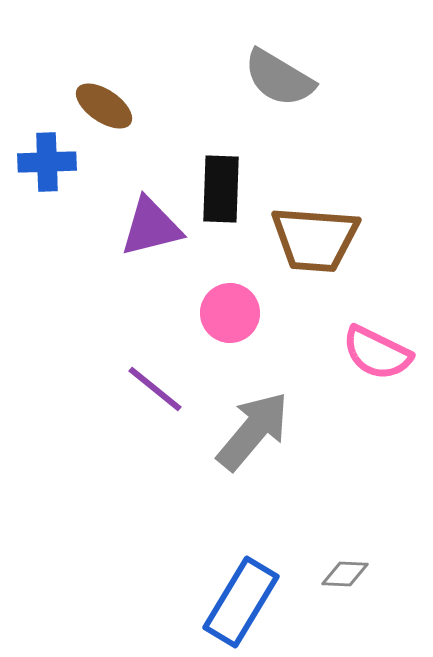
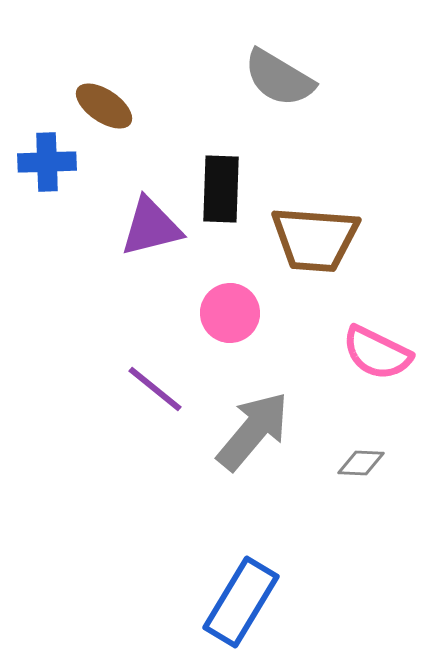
gray diamond: moved 16 px right, 111 px up
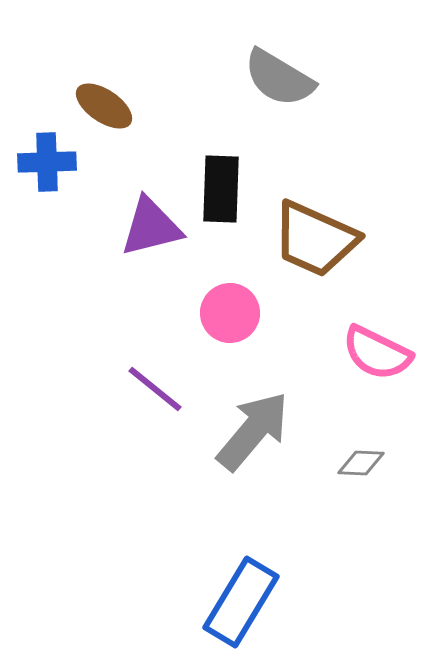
brown trapezoid: rotated 20 degrees clockwise
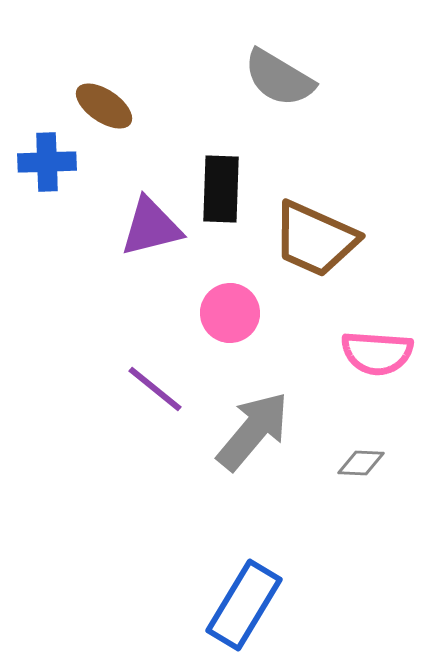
pink semicircle: rotated 22 degrees counterclockwise
blue rectangle: moved 3 px right, 3 px down
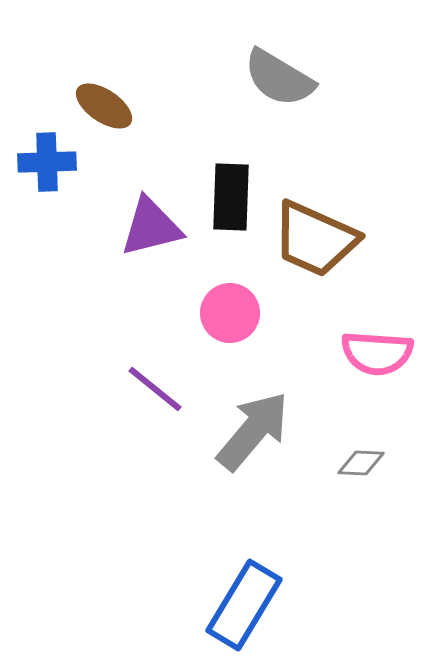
black rectangle: moved 10 px right, 8 px down
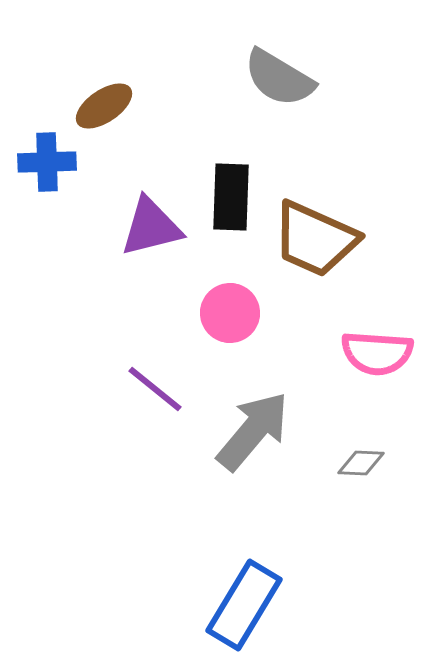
brown ellipse: rotated 68 degrees counterclockwise
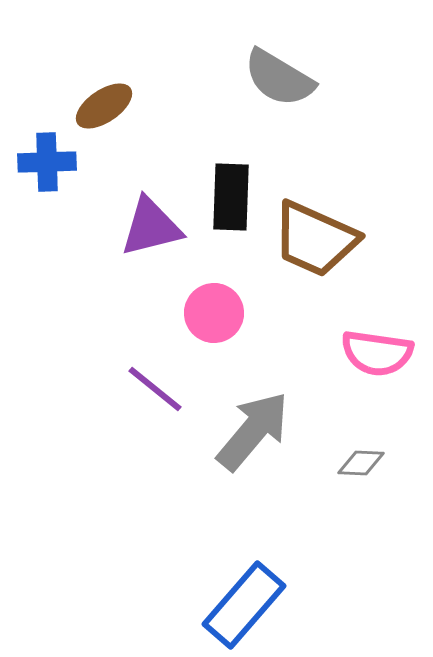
pink circle: moved 16 px left
pink semicircle: rotated 4 degrees clockwise
blue rectangle: rotated 10 degrees clockwise
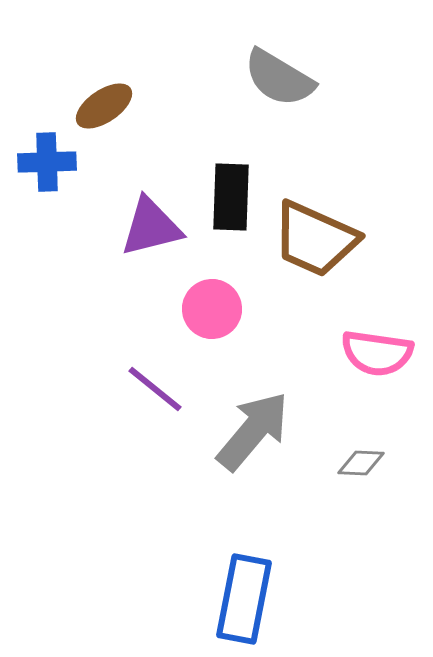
pink circle: moved 2 px left, 4 px up
blue rectangle: moved 6 px up; rotated 30 degrees counterclockwise
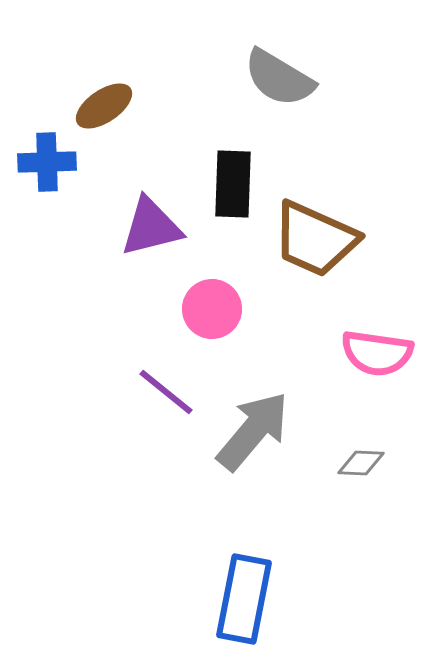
black rectangle: moved 2 px right, 13 px up
purple line: moved 11 px right, 3 px down
